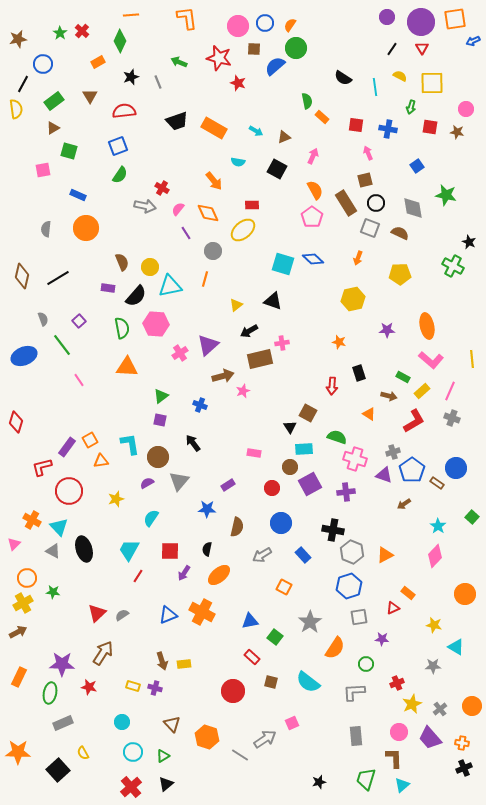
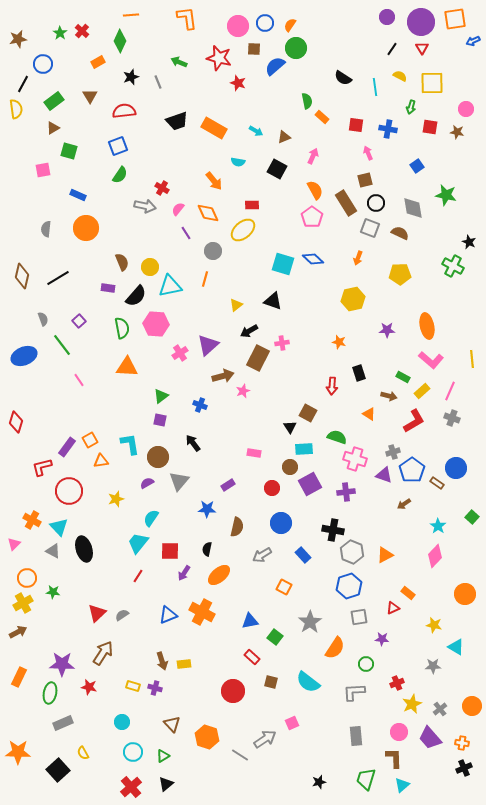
brown rectangle at (260, 359): moved 2 px left, 1 px up; rotated 50 degrees counterclockwise
cyan trapezoid at (129, 550): moved 9 px right, 7 px up; rotated 10 degrees clockwise
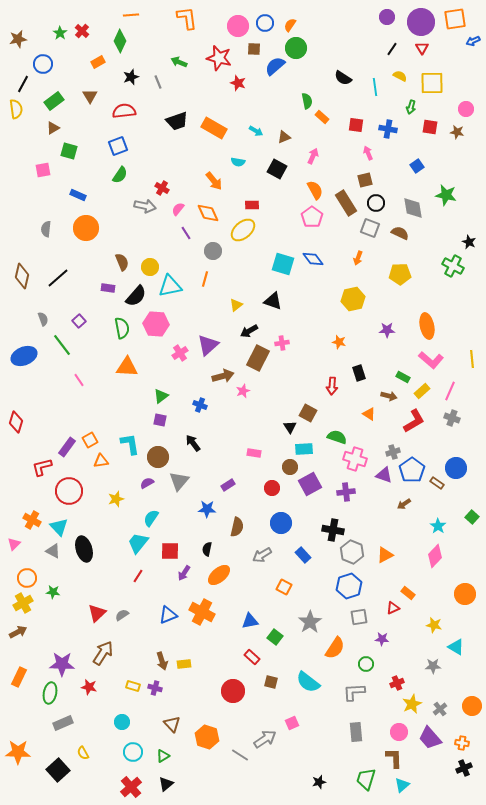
blue diamond at (313, 259): rotated 10 degrees clockwise
black line at (58, 278): rotated 10 degrees counterclockwise
gray rectangle at (356, 736): moved 4 px up
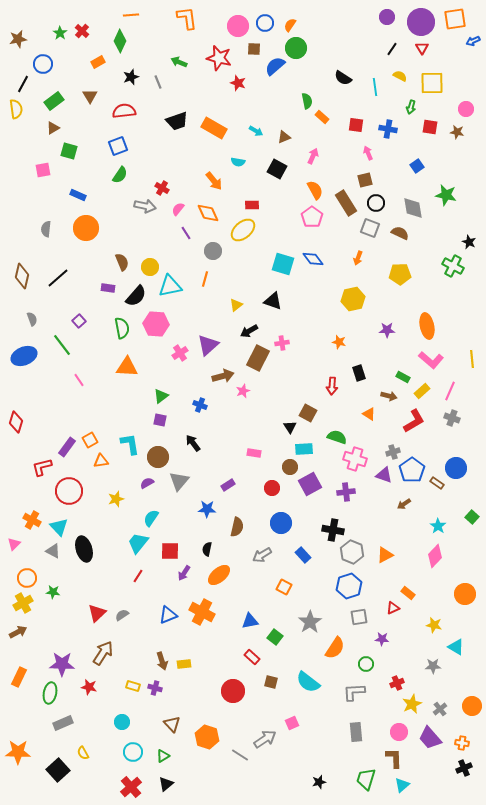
gray semicircle at (43, 319): moved 11 px left
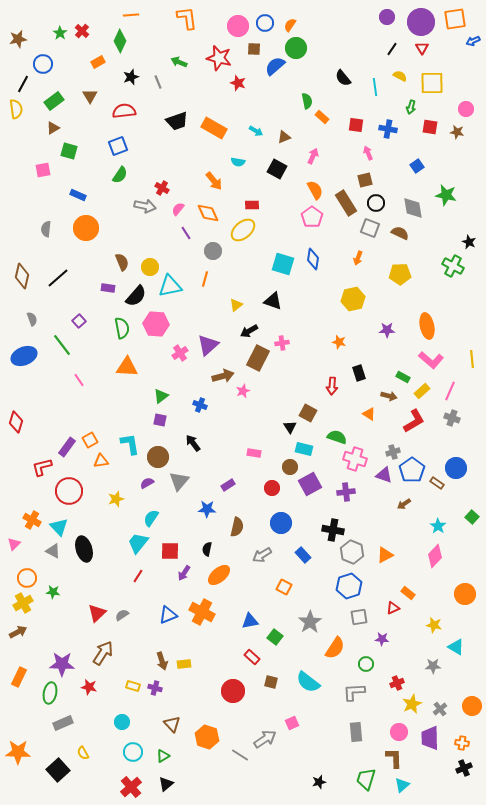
black semicircle at (343, 78): rotated 18 degrees clockwise
blue diamond at (313, 259): rotated 45 degrees clockwise
cyan rectangle at (304, 449): rotated 18 degrees clockwise
purple trapezoid at (430, 738): rotated 40 degrees clockwise
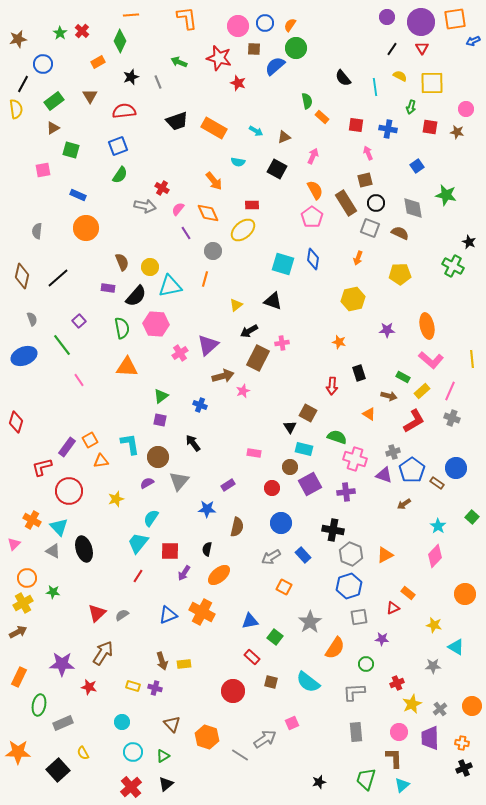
green square at (69, 151): moved 2 px right, 1 px up
gray semicircle at (46, 229): moved 9 px left, 2 px down
gray hexagon at (352, 552): moved 1 px left, 2 px down
gray arrow at (262, 555): moved 9 px right, 2 px down
green ellipse at (50, 693): moved 11 px left, 12 px down
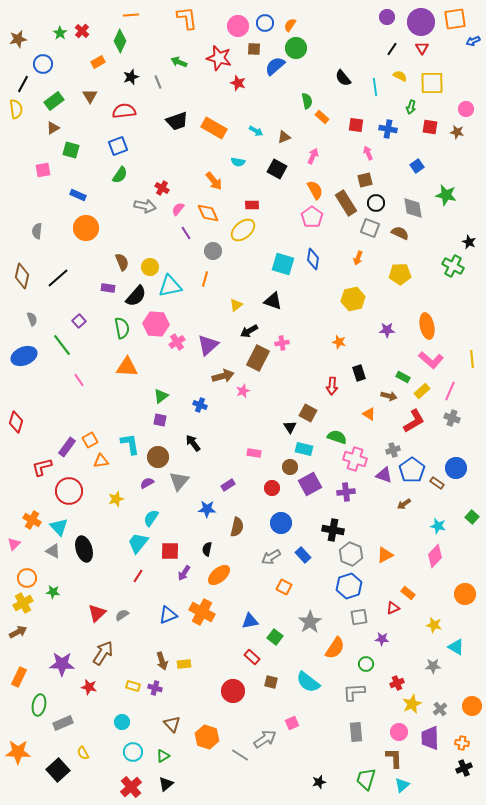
pink cross at (180, 353): moved 3 px left, 11 px up
gray cross at (393, 452): moved 2 px up
cyan star at (438, 526): rotated 21 degrees counterclockwise
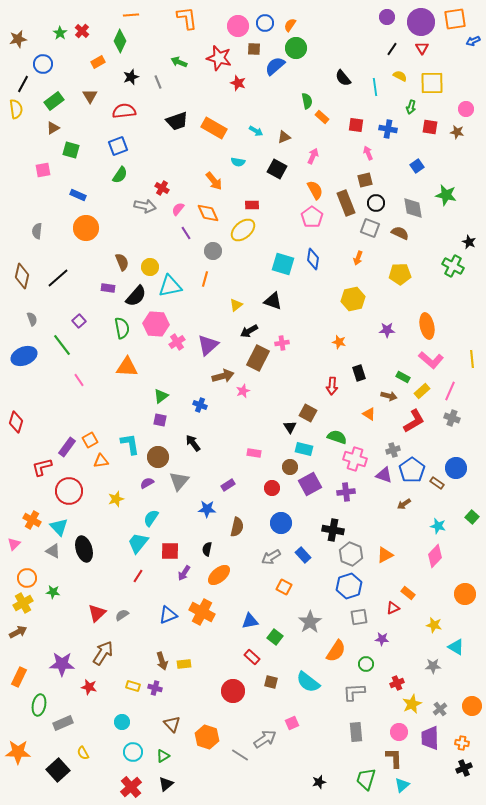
brown rectangle at (346, 203): rotated 10 degrees clockwise
orange semicircle at (335, 648): moved 1 px right, 3 px down
